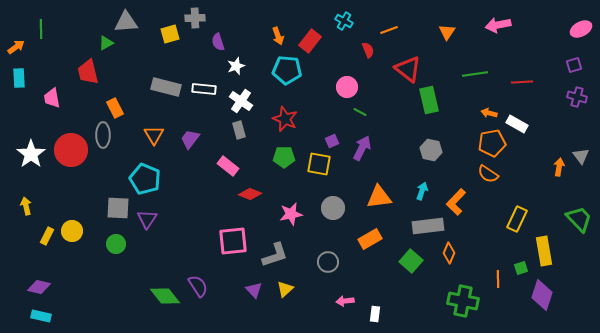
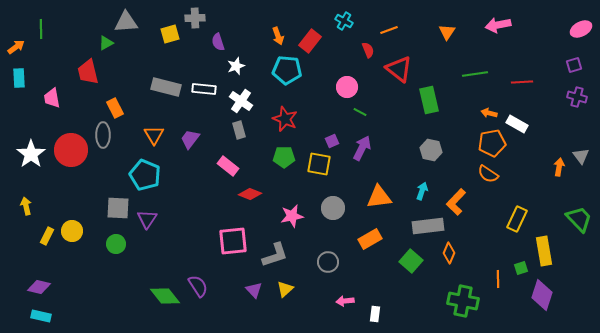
red triangle at (408, 69): moved 9 px left
cyan pentagon at (145, 179): moved 4 px up
pink star at (291, 214): moved 1 px right, 2 px down
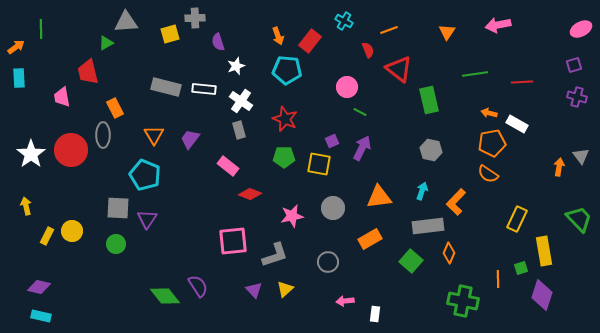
pink trapezoid at (52, 98): moved 10 px right, 1 px up
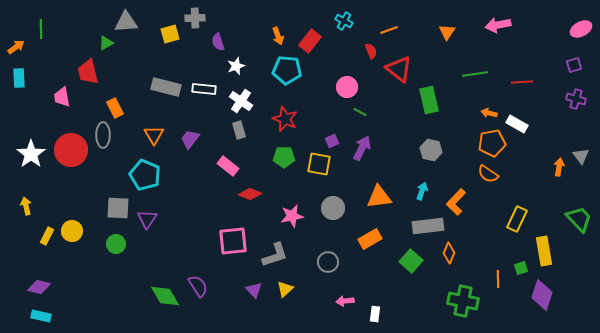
red semicircle at (368, 50): moved 3 px right, 1 px down
purple cross at (577, 97): moved 1 px left, 2 px down
green diamond at (165, 296): rotated 8 degrees clockwise
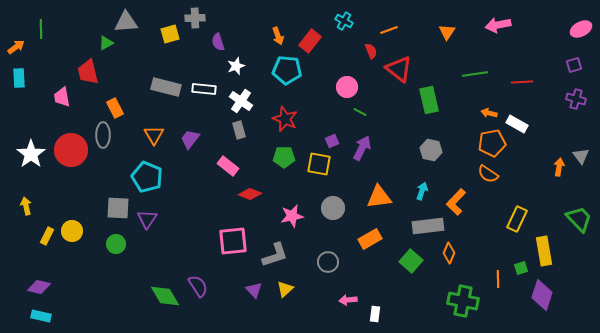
cyan pentagon at (145, 175): moved 2 px right, 2 px down
pink arrow at (345, 301): moved 3 px right, 1 px up
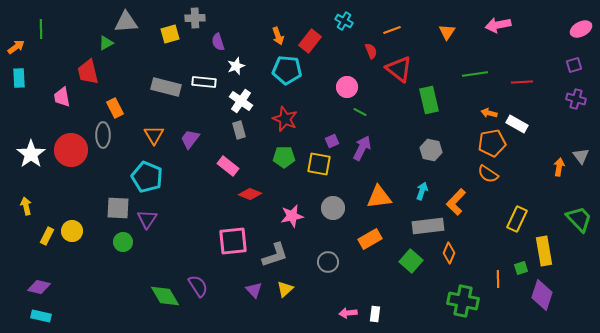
orange line at (389, 30): moved 3 px right
white rectangle at (204, 89): moved 7 px up
green circle at (116, 244): moved 7 px right, 2 px up
pink arrow at (348, 300): moved 13 px down
